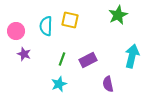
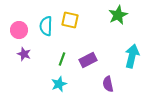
pink circle: moved 3 px right, 1 px up
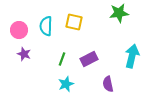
green star: moved 1 px right, 2 px up; rotated 18 degrees clockwise
yellow square: moved 4 px right, 2 px down
purple rectangle: moved 1 px right, 1 px up
cyan star: moved 7 px right
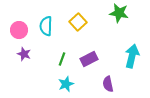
green star: rotated 18 degrees clockwise
yellow square: moved 4 px right; rotated 36 degrees clockwise
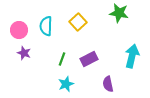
purple star: moved 1 px up
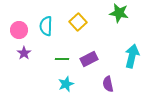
purple star: rotated 16 degrees clockwise
green line: rotated 72 degrees clockwise
